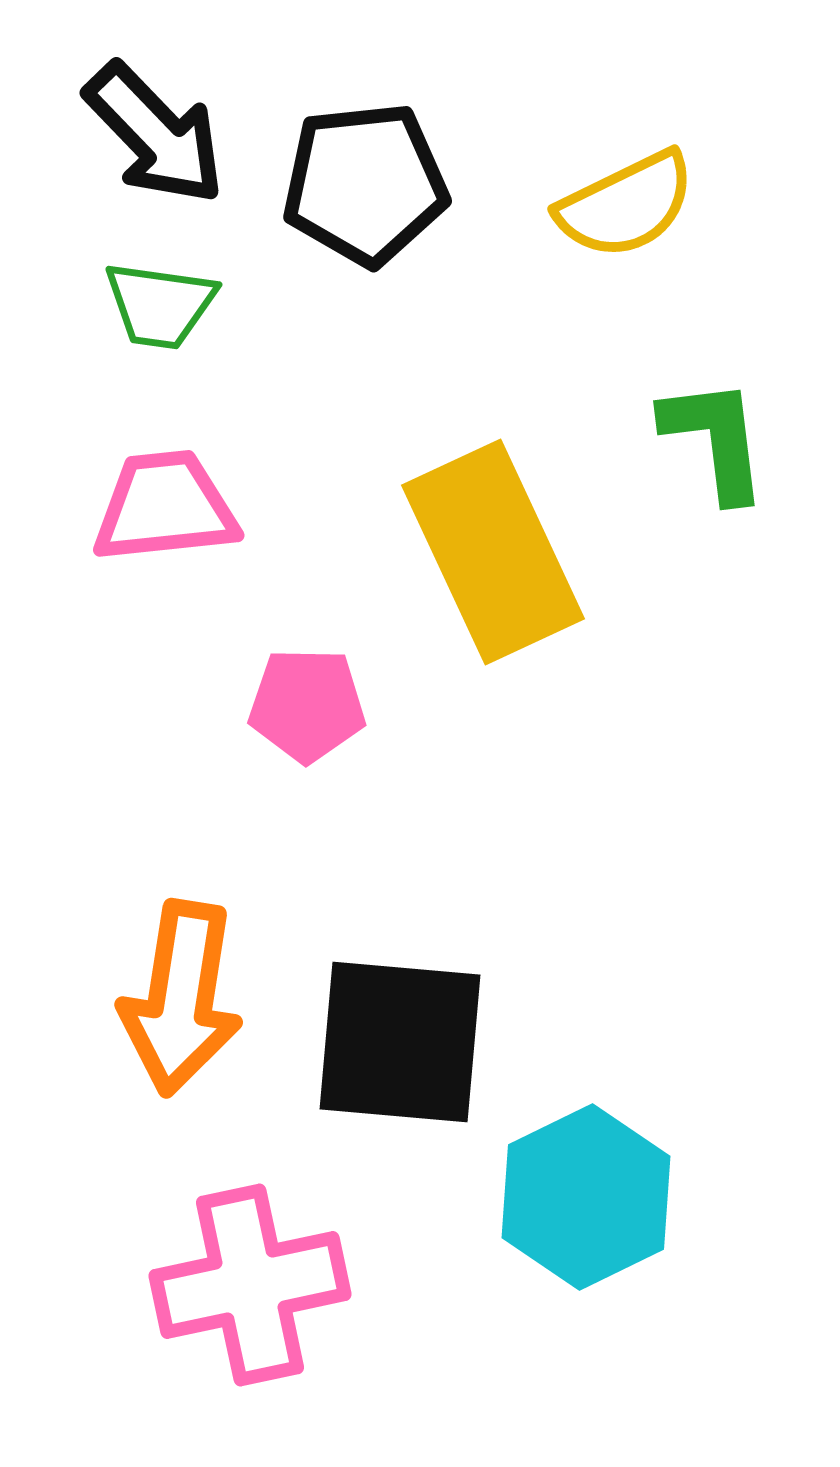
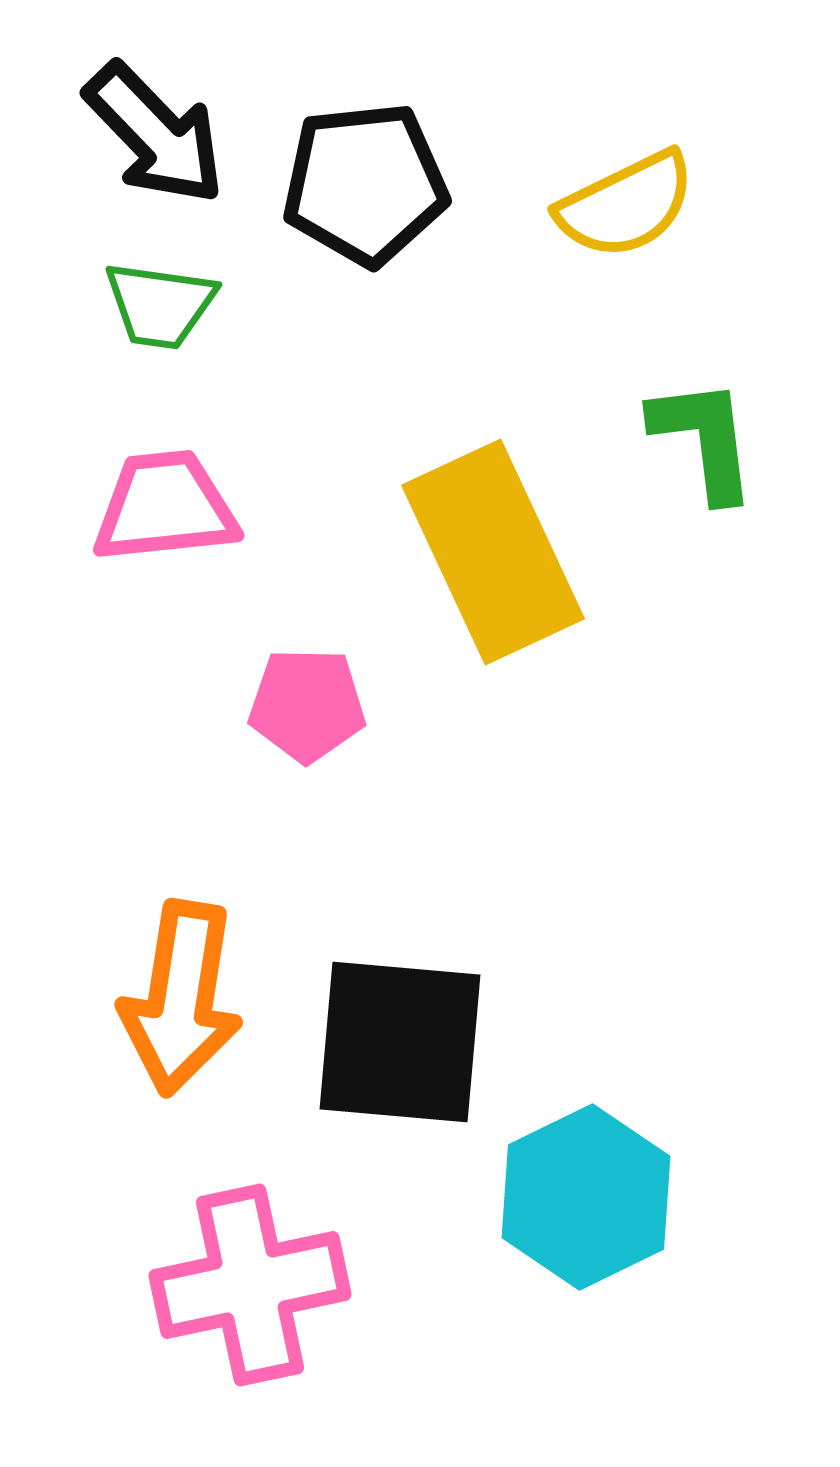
green L-shape: moved 11 px left
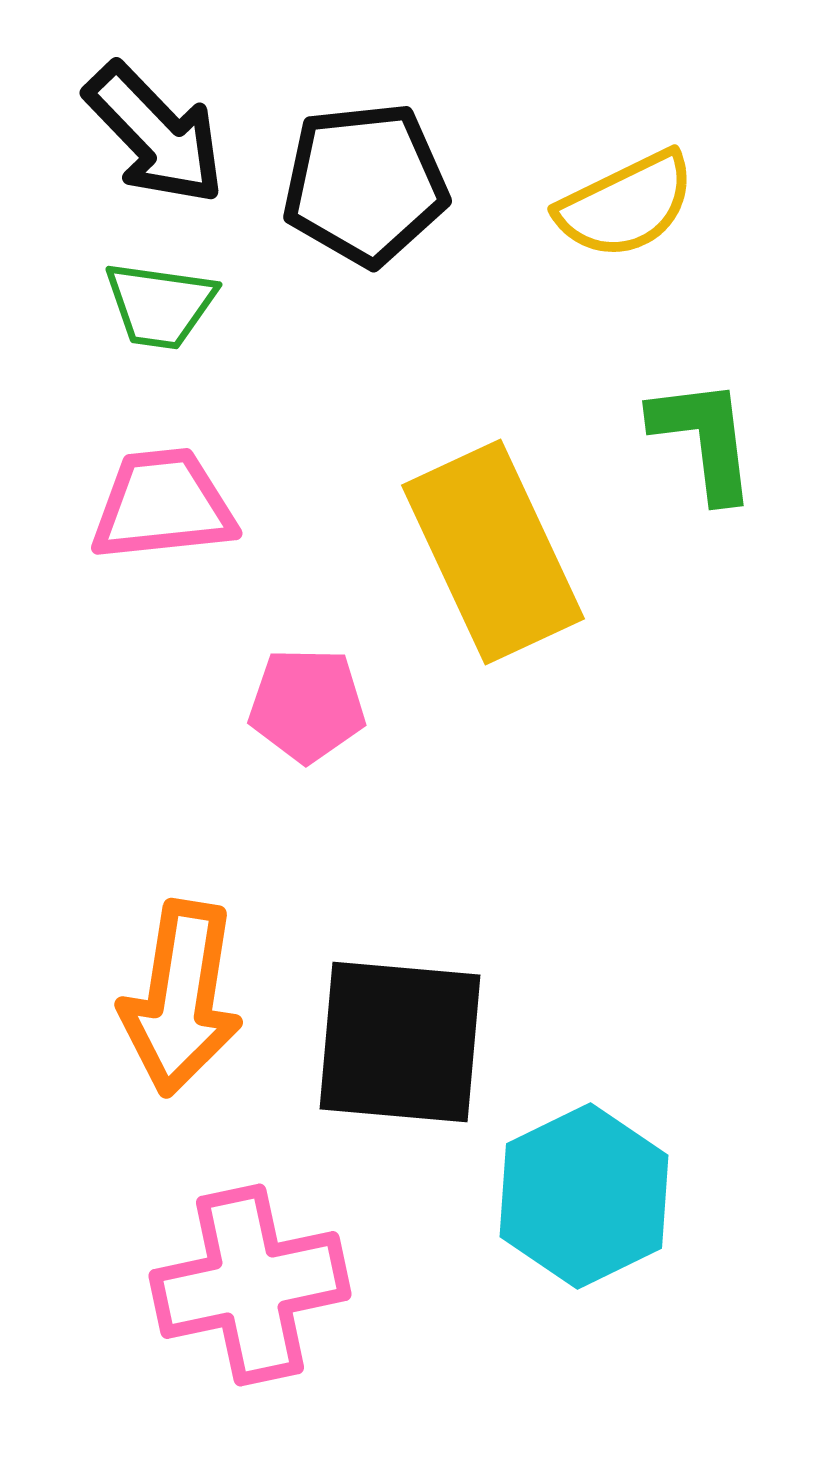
pink trapezoid: moved 2 px left, 2 px up
cyan hexagon: moved 2 px left, 1 px up
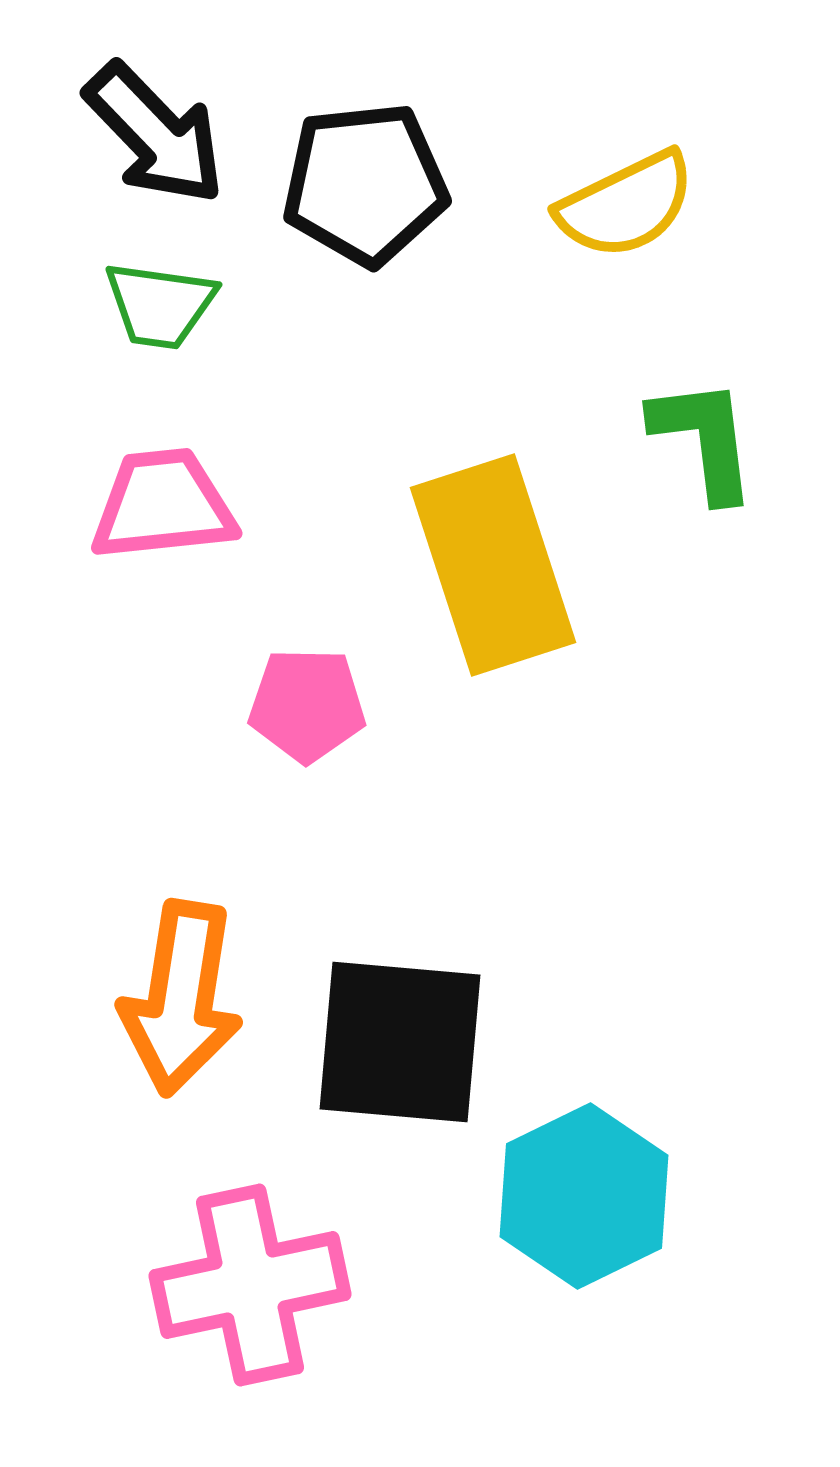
yellow rectangle: moved 13 px down; rotated 7 degrees clockwise
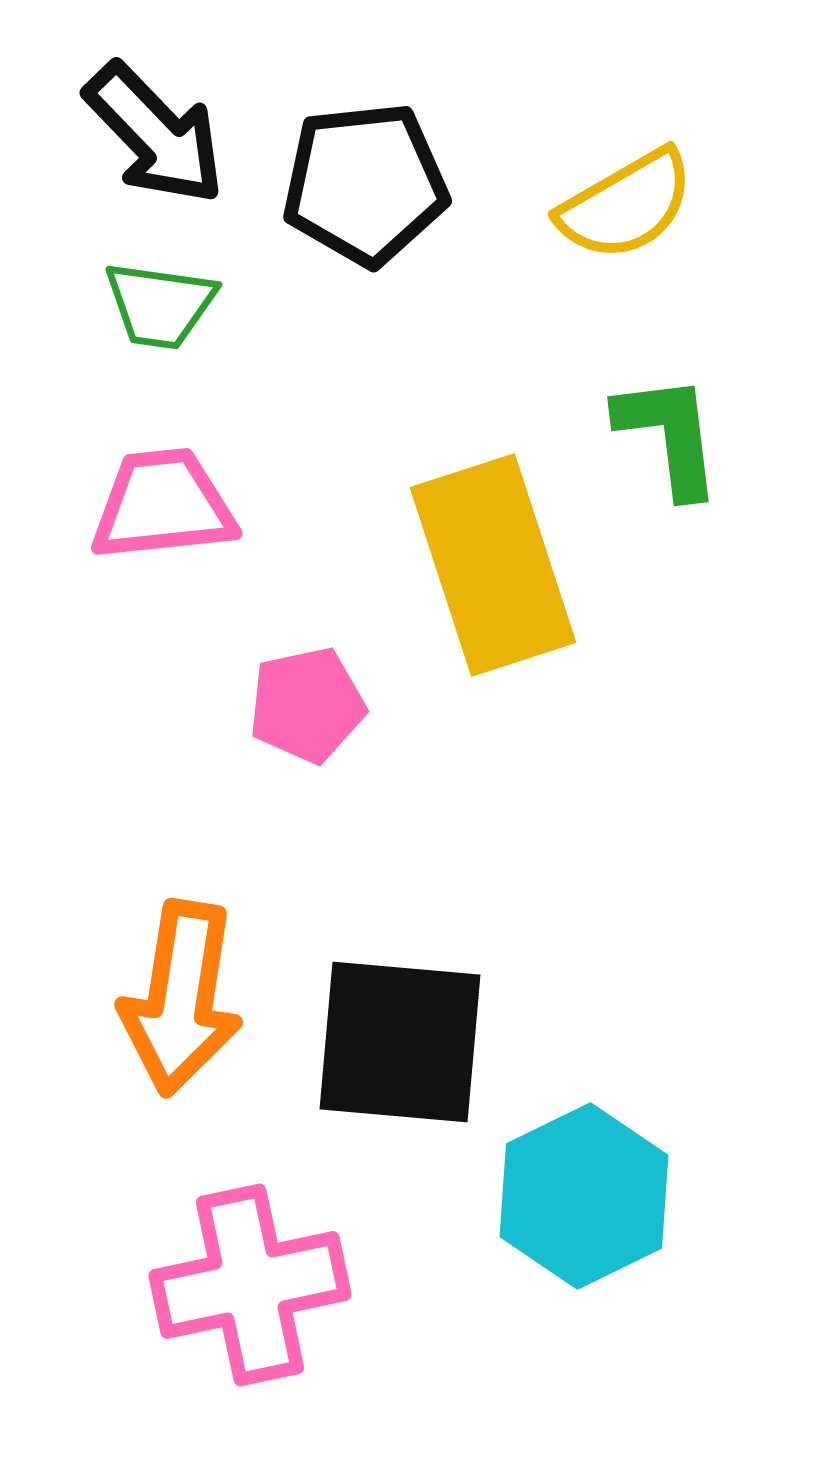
yellow semicircle: rotated 4 degrees counterclockwise
green L-shape: moved 35 px left, 4 px up
pink pentagon: rotated 13 degrees counterclockwise
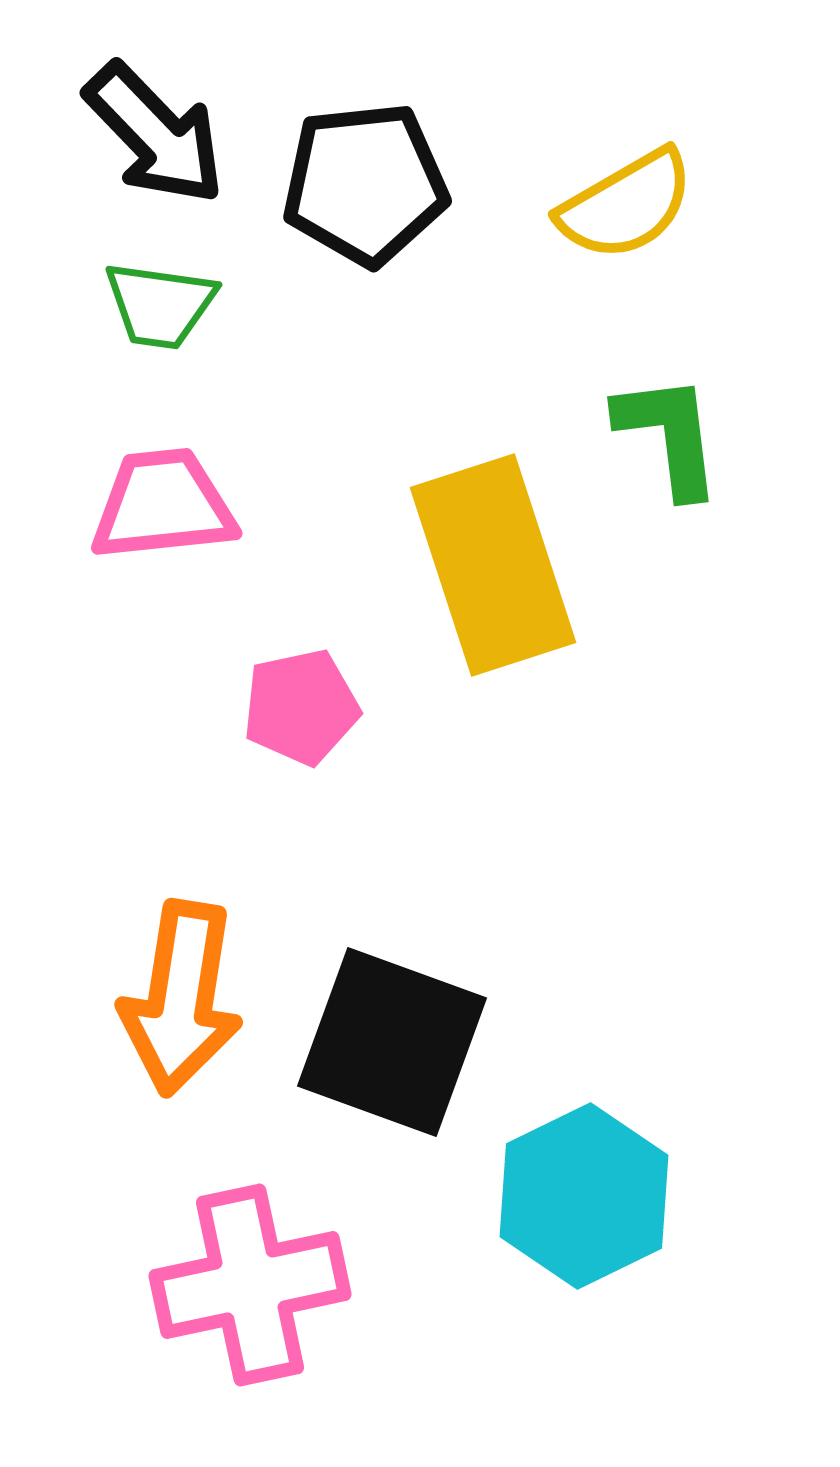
pink pentagon: moved 6 px left, 2 px down
black square: moved 8 px left; rotated 15 degrees clockwise
